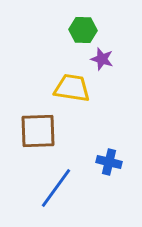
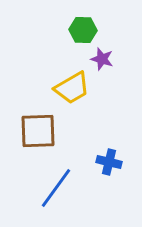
yellow trapezoid: rotated 141 degrees clockwise
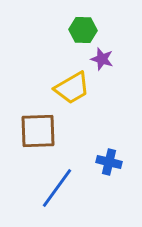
blue line: moved 1 px right
